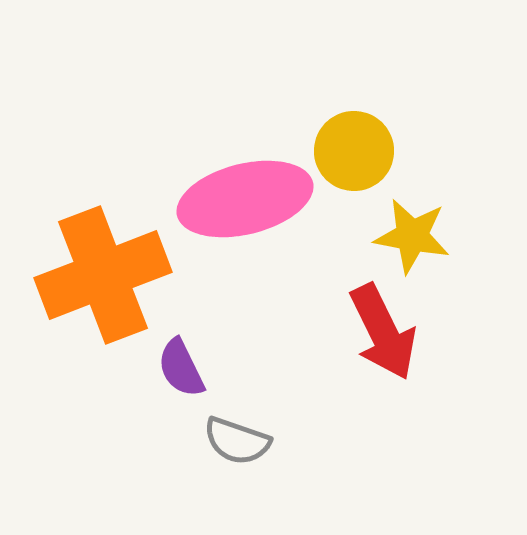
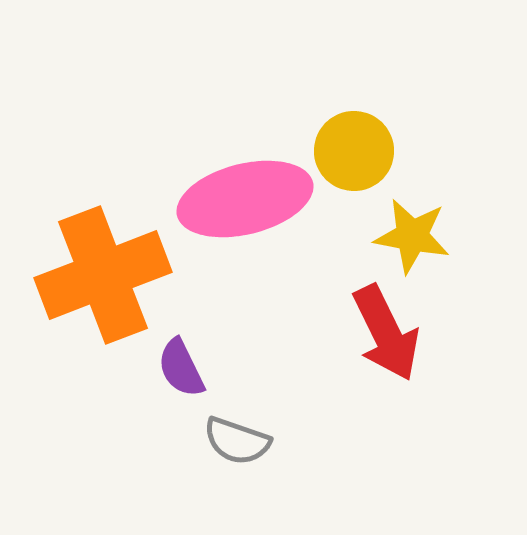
red arrow: moved 3 px right, 1 px down
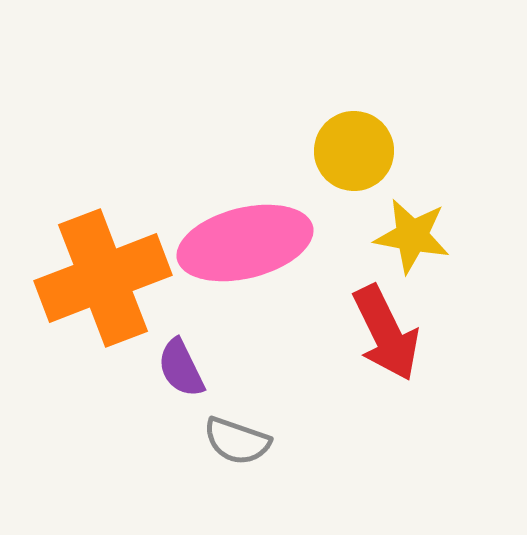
pink ellipse: moved 44 px down
orange cross: moved 3 px down
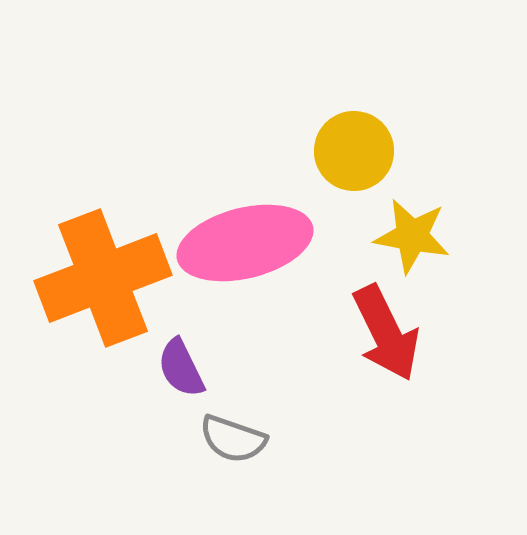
gray semicircle: moved 4 px left, 2 px up
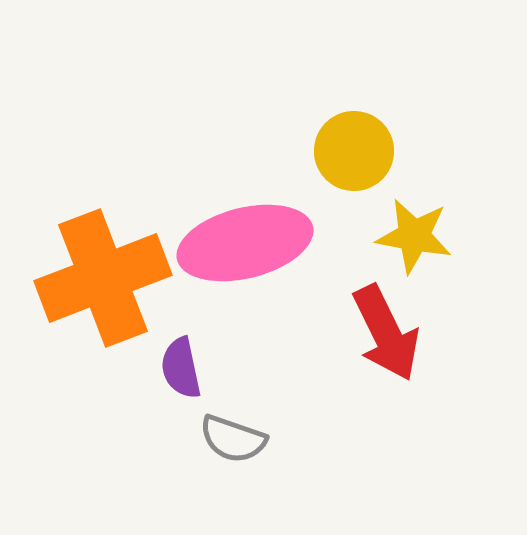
yellow star: moved 2 px right
purple semicircle: rotated 14 degrees clockwise
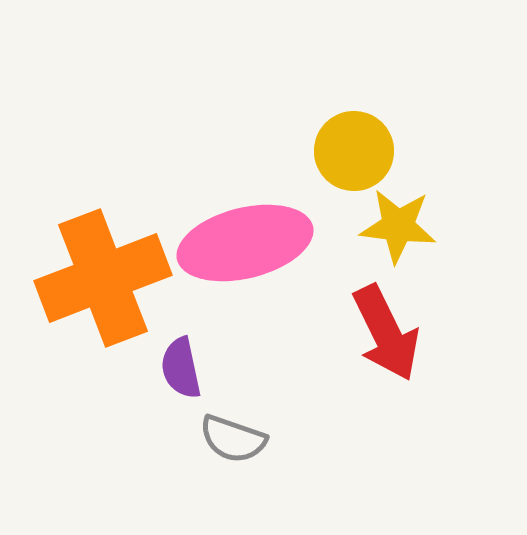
yellow star: moved 16 px left, 10 px up; rotated 4 degrees counterclockwise
